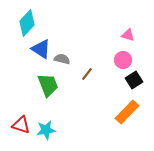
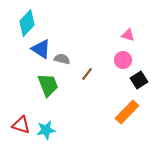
black square: moved 5 px right
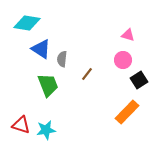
cyan diamond: rotated 56 degrees clockwise
gray semicircle: rotated 98 degrees counterclockwise
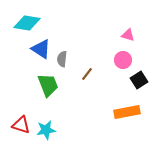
orange rectangle: rotated 35 degrees clockwise
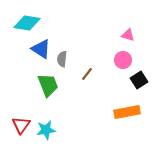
red triangle: rotated 48 degrees clockwise
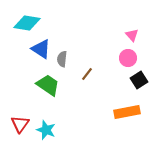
pink triangle: moved 4 px right; rotated 32 degrees clockwise
pink circle: moved 5 px right, 2 px up
green trapezoid: rotated 35 degrees counterclockwise
red triangle: moved 1 px left, 1 px up
cyan star: rotated 30 degrees clockwise
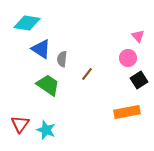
pink triangle: moved 6 px right, 1 px down
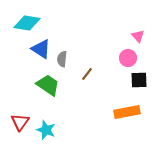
black square: rotated 30 degrees clockwise
red triangle: moved 2 px up
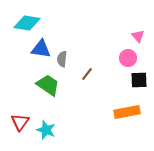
blue triangle: rotated 25 degrees counterclockwise
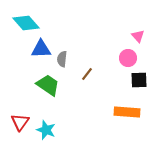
cyan diamond: moved 1 px left; rotated 40 degrees clockwise
blue triangle: rotated 10 degrees counterclockwise
orange rectangle: rotated 15 degrees clockwise
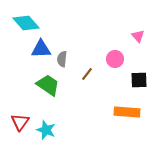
pink circle: moved 13 px left, 1 px down
